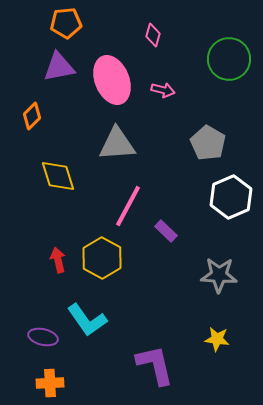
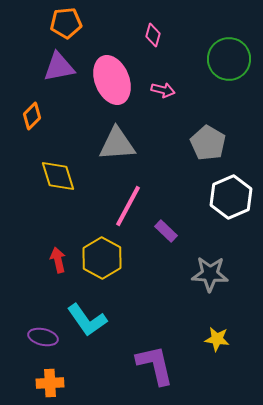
gray star: moved 9 px left, 1 px up
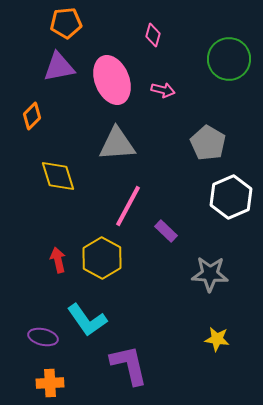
purple L-shape: moved 26 px left
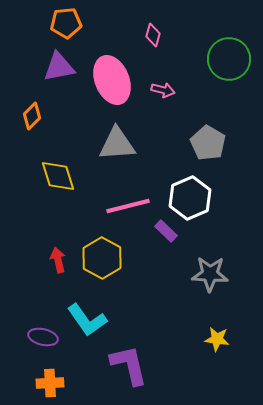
white hexagon: moved 41 px left, 1 px down
pink line: rotated 48 degrees clockwise
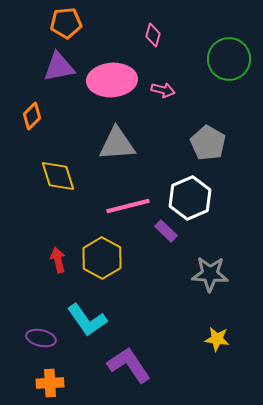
pink ellipse: rotated 72 degrees counterclockwise
purple ellipse: moved 2 px left, 1 px down
purple L-shape: rotated 21 degrees counterclockwise
